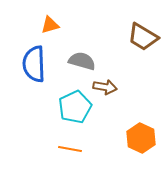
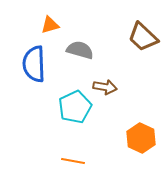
brown trapezoid: rotated 12 degrees clockwise
gray semicircle: moved 2 px left, 11 px up
orange line: moved 3 px right, 12 px down
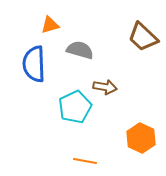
orange line: moved 12 px right
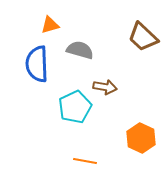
blue semicircle: moved 3 px right
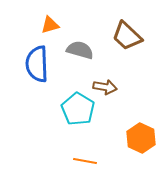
brown trapezoid: moved 16 px left, 1 px up
cyan pentagon: moved 3 px right, 2 px down; rotated 16 degrees counterclockwise
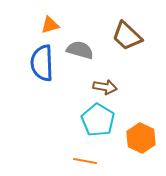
blue semicircle: moved 5 px right, 1 px up
cyan pentagon: moved 20 px right, 11 px down
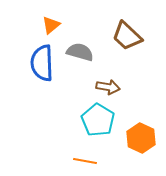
orange triangle: moved 1 px right; rotated 24 degrees counterclockwise
gray semicircle: moved 2 px down
brown arrow: moved 3 px right
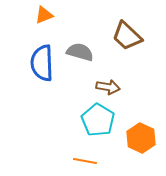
orange triangle: moved 7 px left, 10 px up; rotated 18 degrees clockwise
